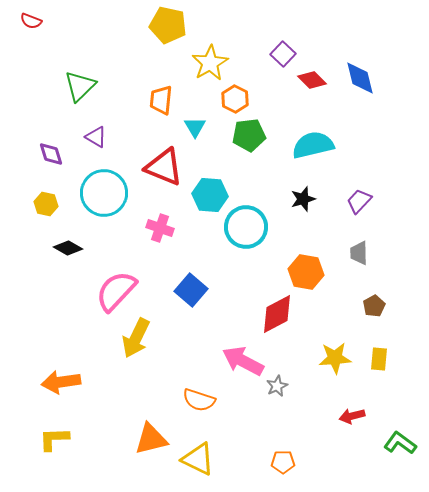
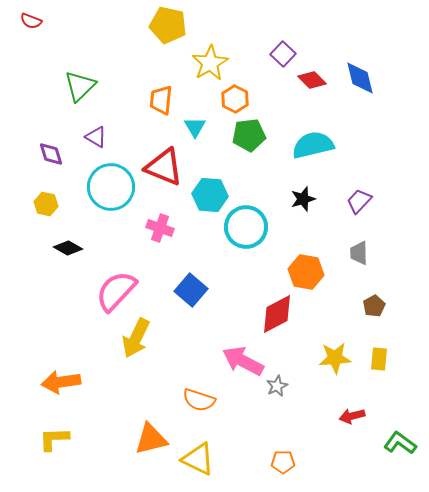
cyan circle at (104, 193): moved 7 px right, 6 px up
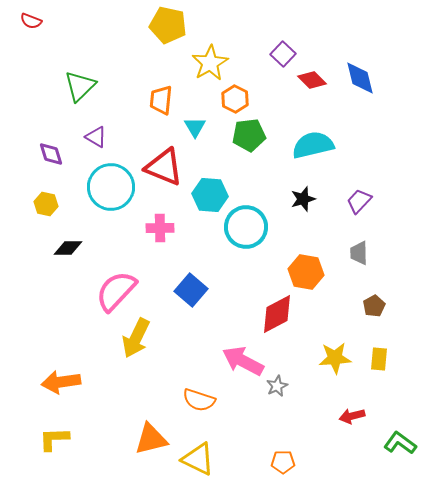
pink cross at (160, 228): rotated 20 degrees counterclockwise
black diamond at (68, 248): rotated 28 degrees counterclockwise
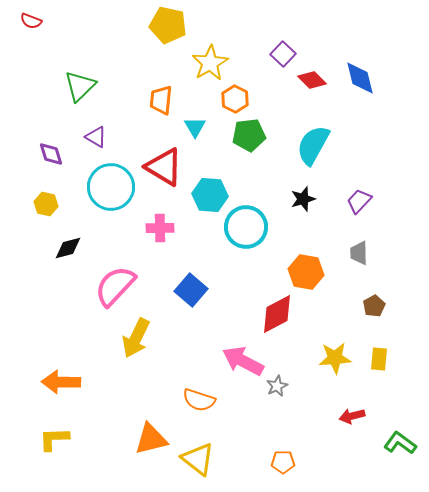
cyan semicircle at (313, 145): rotated 48 degrees counterclockwise
red triangle at (164, 167): rotated 9 degrees clockwise
black diamond at (68, 248): rotated 16 degrees counterclockwise
pink semicircle at (116, 291): moved 1 px left, 5 px up
orange arrow at (61, 382): rotated 9 degrees clockwise
yellow triangle at (198, 459): rotated 12 degrees clockwise
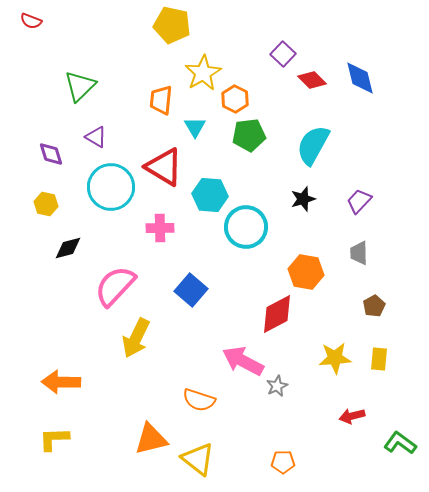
yellow pentagon at (168, 25): moved 4 px right
yellow star at (210, 63): moved 7 px left, 10 px down
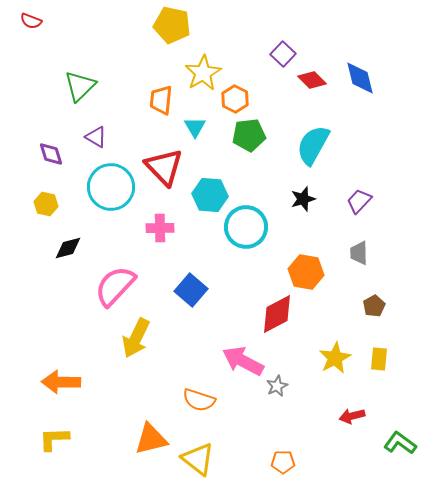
red triangle at (164, 167): rotated 15 degrees clockwise
yellow star at (335, 358): rotated 24 degrees counterclockwise
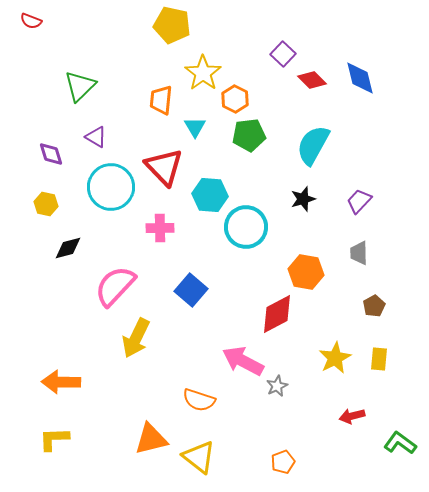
yellow star at (203, 73): rotated 6 degrees counterclockwise
yellow triangle at (198, 459): moved 1 px right, 2 px up
orange pentagon at (283, 462): rotated 20 degrees counterclockwise
